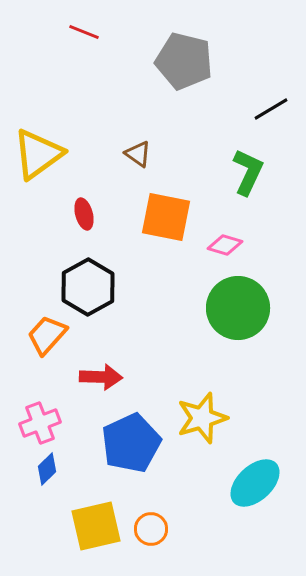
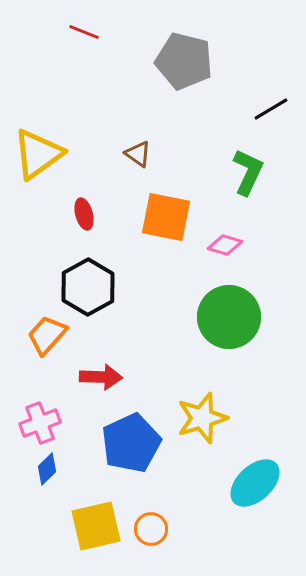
green circle: moved 9 px left, 9 px down
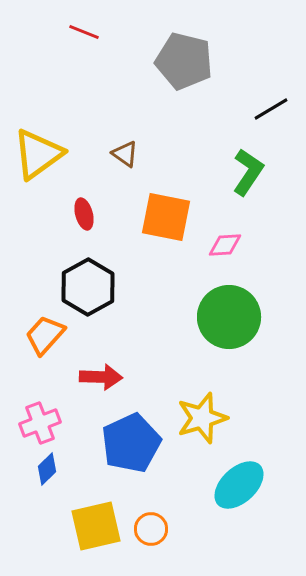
brown triangle: moved 13 px left
green L-shape: rotated 9 degrees clockwise
pink diamond: rotated 20 degrees counterclockwise
orange trapezoid: moved 2 px left
cyan ellipse: moved 16 px left, 2 px down
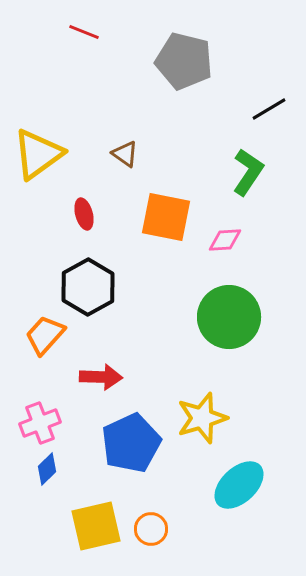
black line: moved 2 px left
pink diamond: moved 5 px up
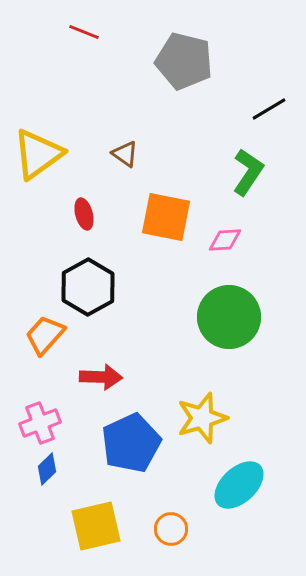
orange circle: moved 20 px right
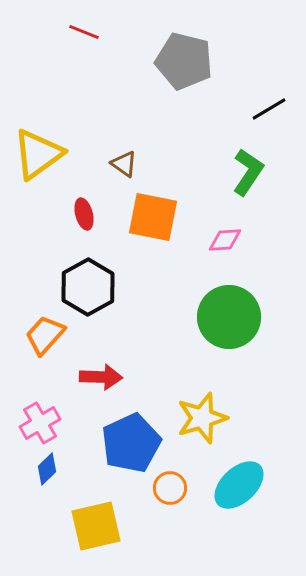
brown triangle: moved 1 px left, 10 px down
orange square: moved 13 px left
pink cross: rotated 9 degrees counterclockwise
orange circle: moved 1 px left, 41 px up
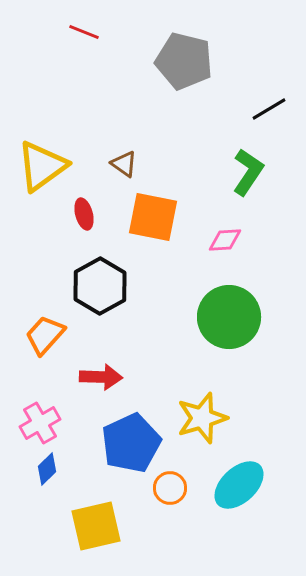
yellow triangle: moved 4 px right, 12 px down
black hexagon: moved 12 px right, 1 px up
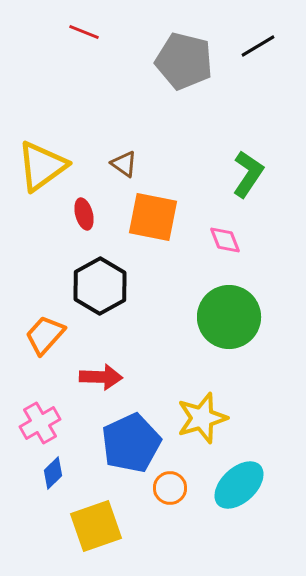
black line: moved 11 px left, 63 px up
green L-shape: moved 2 px down
pink diamond: rotated 72 degrees clockwise
blue diamond: moved 6 px right, 4 px down
yellow square: rotated 6 degrees counterclockwise
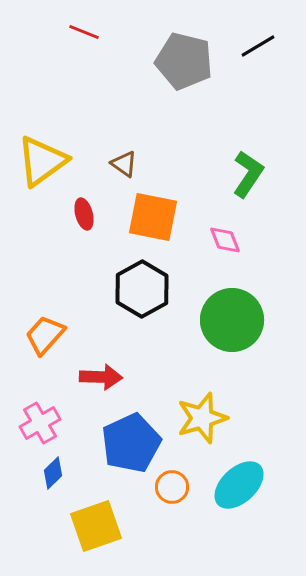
yellow triangle: moved 5 px up
black hexagon: moved 42 px right, 3 px down
green circle: moved 3 px right, 3 px down
orange circle: moved 2 px right, 1 px up
